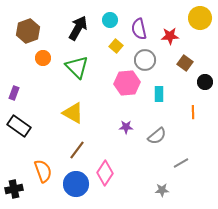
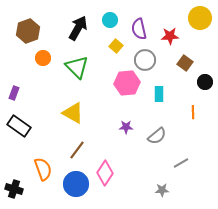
orange semicircle: moved 2 px up
black cross: rotated 30 degrees clockwise
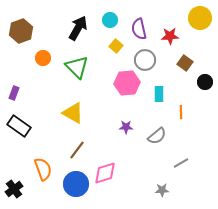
brown hexagon: moved 7 px left
orange line: moved 12 px left
pink diamond: rotated 40 degrees clockwise
black cross: rotated 36 degrees clockwise
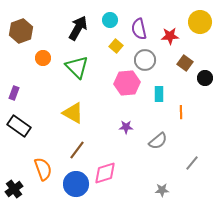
yellow circle: moved 4 px down
black circle: moved 4 px up
gray semicircle: moved 1 px right, 5 px down
gray line: moved 11 px right; rotated 21 degrees counterclockwise
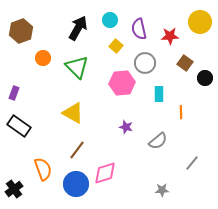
gray circle: moved 3 px down
pink hexagon: moved 5 px left
purple star: rotated 16 degrees clockwise
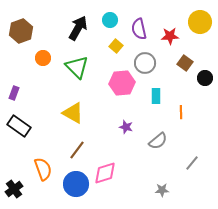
cyan rectangle: moved 3 px left, 2 px down
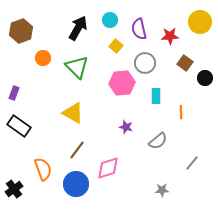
pink diamond: moved 3 px right, 5 px up
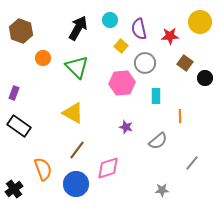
brown hexagon: rotated 20 degrees counterclockwise
yellow square: moved 5 px right
orange line: moved 1 px left, 4 px down
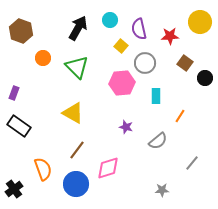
orange line: rotated 32 degrees clockwise
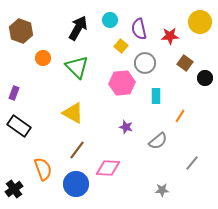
pink diamond: rotated 20 degrees clockwise
